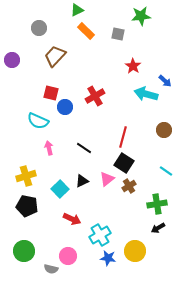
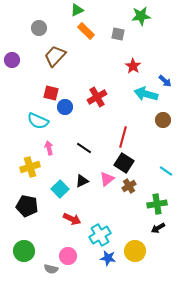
red cross: moved 2 px right, 1 px down
brown circle: moved 1 px left, 10 px up
yellow cross: moved 4 px right, 9 px up
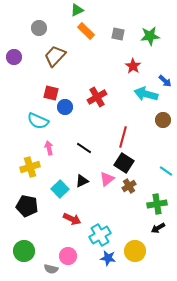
green star: moved 9 px right, 20 px down
purple circle: moved 2 px right, 3 px up
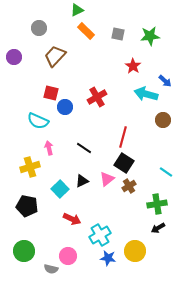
cyan line: moved 1 px down
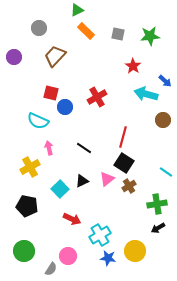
yellow cross: rotated 12 degrees counterclockwise
gray semicircle: rotated 72 degrees counterclockwise
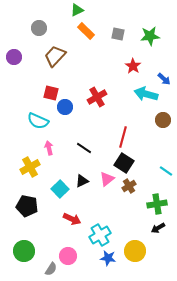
blue arrow: moved 1 px left, 2 px up
cyan line: moved 1 px up
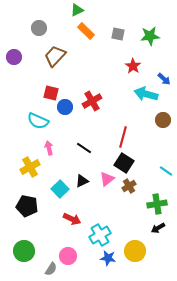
red cross: moved 5 px left, 4 px down
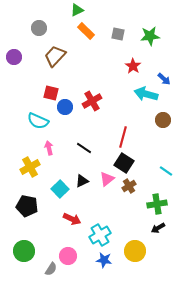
blue star: moved 4 px left, 2 px down
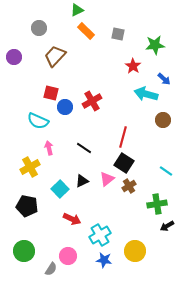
green star: moved 5 px right, 9 px down
black arrow: moved 9 px right, 2 px up
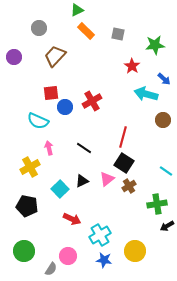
red star: moved 1 px left
red square: rotated 21 degrees counterclockwise
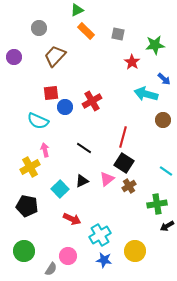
red star: moved 4 px up
pink arrow: moved 4 px left, 2 px down
